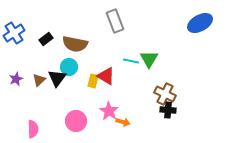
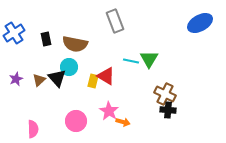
black rectangle: rotated 64 degrees counterclockwise
black triangle: rotated 18 degrees counterclockwise
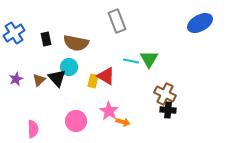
gray rectangle: moved 2 px right
brown semicircle: moved 1 px right, 1 px up
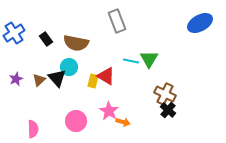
black rectangle: rotated 24 degrees counterclockwise
black cross: rotated 35 degrees clockwise
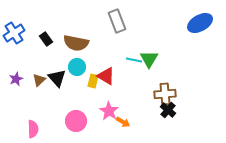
cyan line: moved 3 px right, 1 px up
cyan circle: moved 8 px right
brown cross: rotated 30 degrees counterclockwise
orange arrow: rotated 16 degrees clockwise
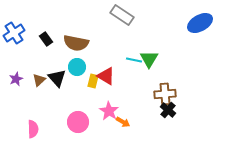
gray rectangle: moved 5 px right, 6 px up; rotated 35 degrees counterclockwise
pink circle: moved 2 px right, 1 px down
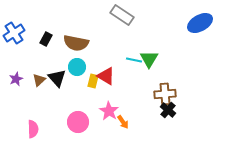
black rectangle: rotated 64 degrees clockwise
orange arrow: rotated 24 degrees clockwise
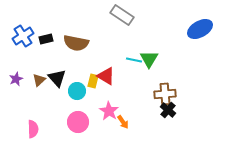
blue ellipse: moved 6 px down
blue cross: moved 9 px right, 3 px down
black rectangle: rotated 48 degrees clockwise
cyan circle: moved 24 px down
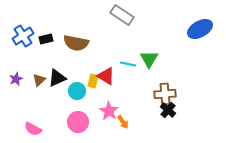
cyan line: moved 6 px left, 4 px down
black triangle: rotated 48 degrees clockwise
pink semicircle: rotated 120 degrees clockwise
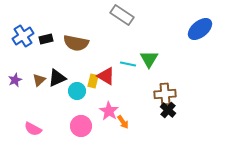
blue ellipse: rotated 10 degrees counterclockwise
purple star: moved 1 px left, 1 px down
pink circle: moved 3 px right, 4 px down
